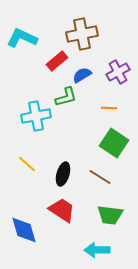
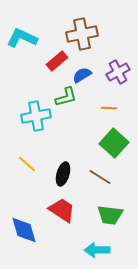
green square: rotated 8 degrees clockwise
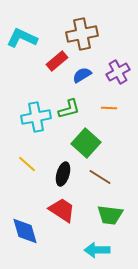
green L-shape: moved 3 px right, 12 px down
cyan cross: moved 1 px down
green square: moved 28 px left
blue diamond: moved 1 px right, 1 px down
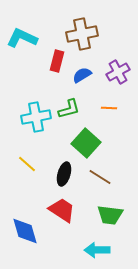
red rectangle: rotated 35 degrees counterclockwise
black ellipse: moved 1 px right
